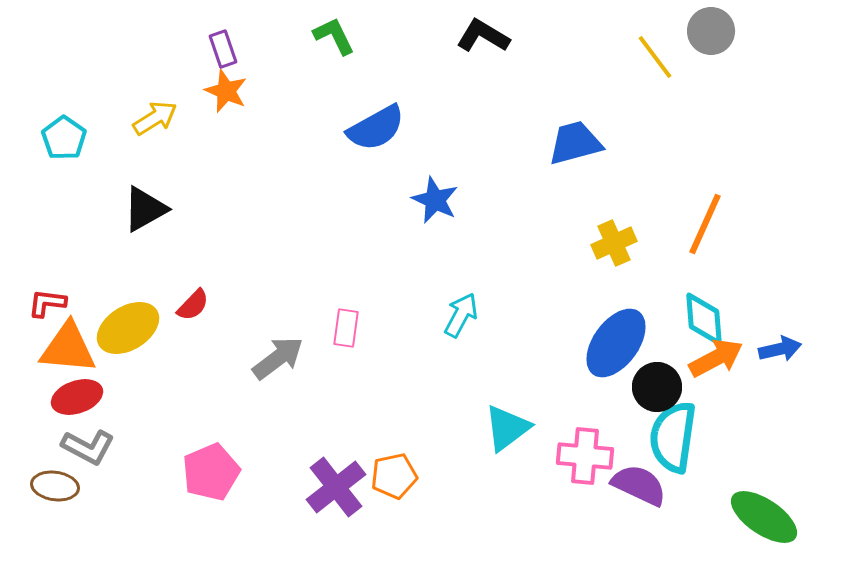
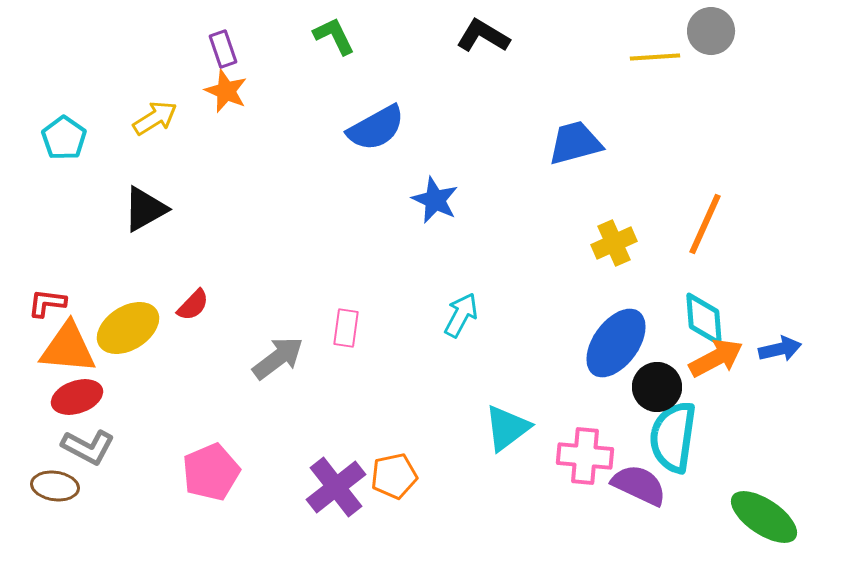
yellow line: rotated 57 degrees counterclockwise
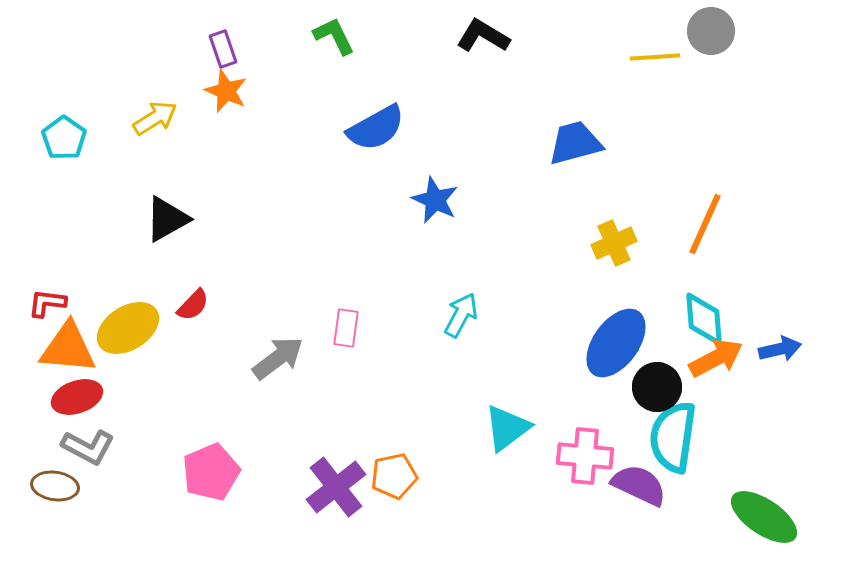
black triangle: moved 22 px right, 10 px down
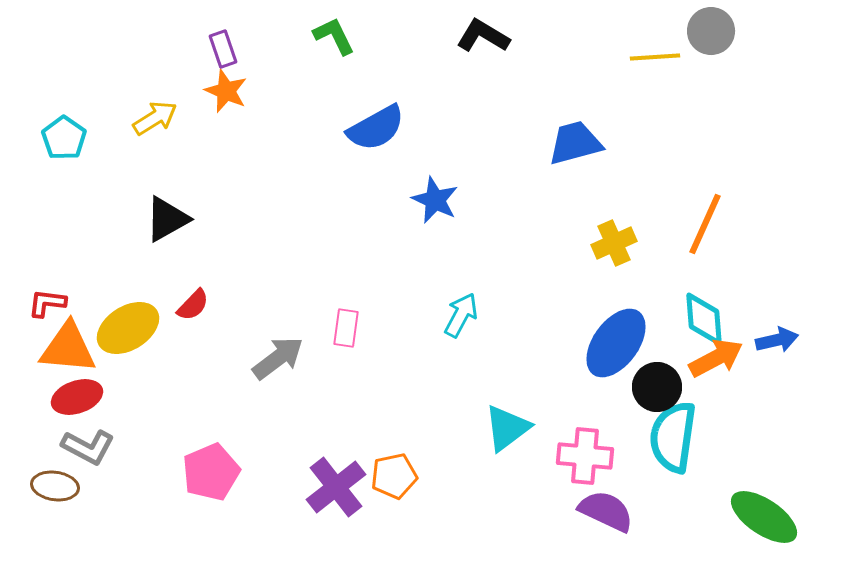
blue arrow: moved 3 px left, 9 px up
purple semicircle: moved 33 px left, 26 px down
